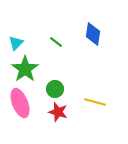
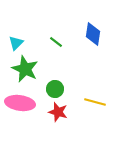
green star: rotated 12 degrees counterclockwise
pink ellipse: rotated 60 degrees counterclockwise
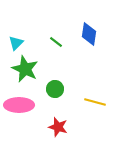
blue diamond: moved 4 px left
pink ellipse: moved 1 px left, 2 px down; rotated 8 degrees counterclockwise
red star: moved 15 px down
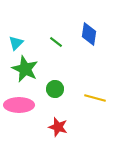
yellow line: moved 4 px up
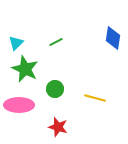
blue diamond: moved 24 px right, 4 px down
green line: rotated 64 degrees counterclockwise
